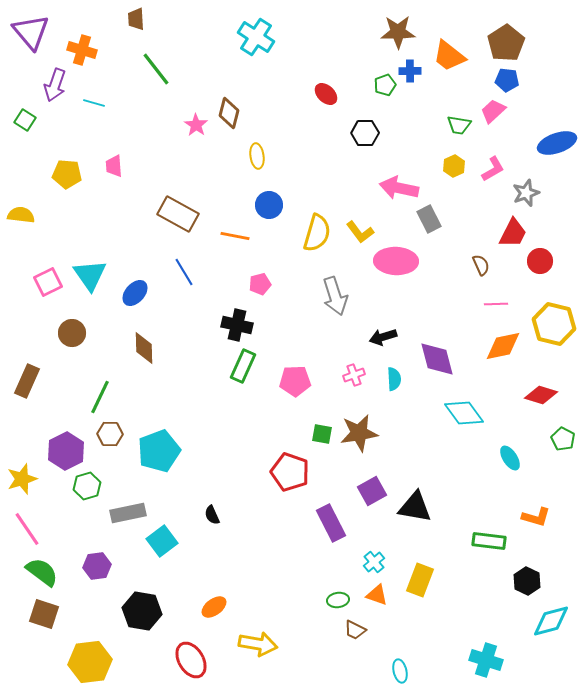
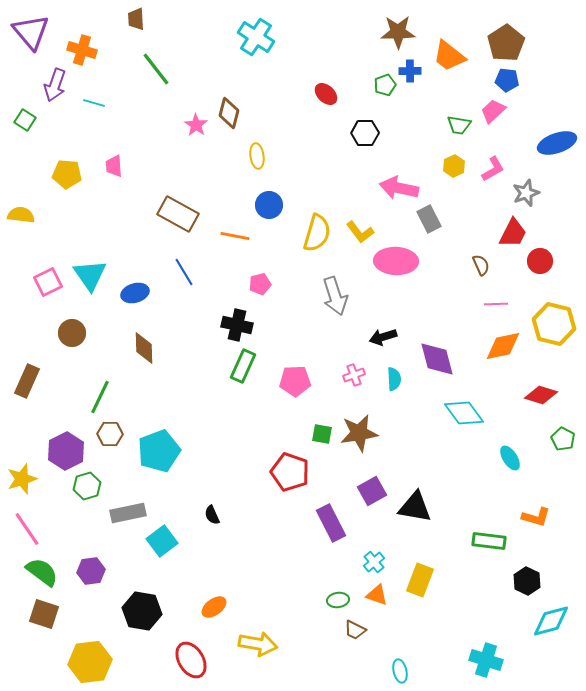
blue ellipse at (135, 293): rotated 32 degrees clockwise
purple hexagon at (97, 566): moved 6 px left, 5 px down
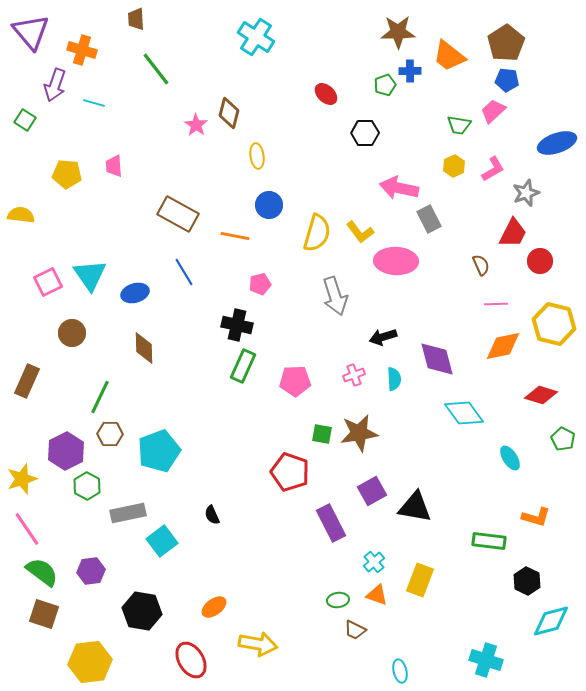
green hexagon at (87, 486): rotated 16 degrees counterclockwise
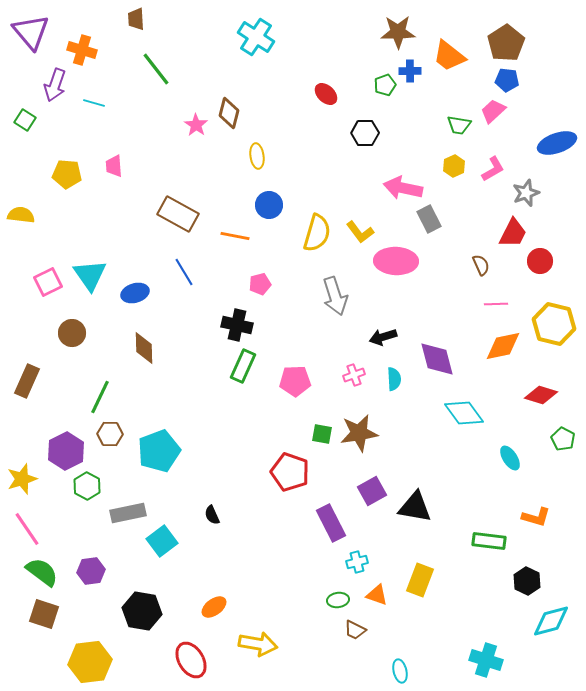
pink arrow at (399, 188): moved 4 px right
cyan cross at (374, 562): moved 17 px left; rotated 25 degrees clockwise
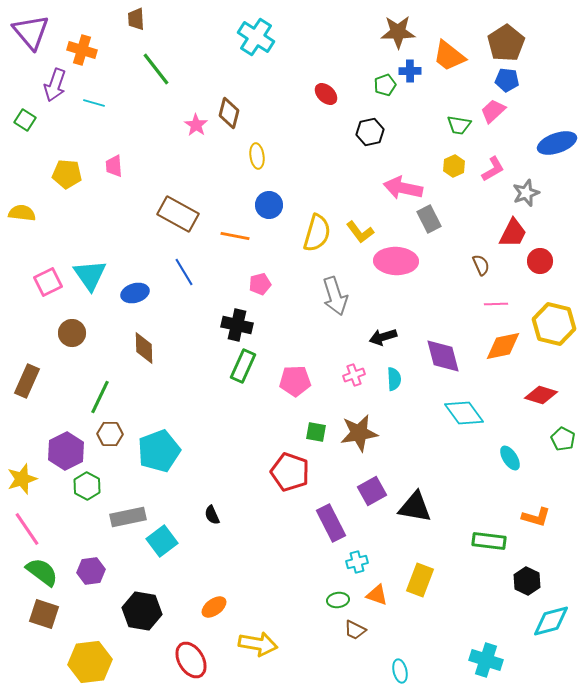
black hexagon at (365, 133): moved 5 px right, 1 px up; rotated 12 degrees counterclockwise
yellow semicircle at (21, 215): moved 1 px right, 2 px up
purple diamond at (437, 359): moved 6 px right, 3 px up
green square at (322, 434): moved 6 px left, 2 px up
gray rectangle at (128, 513): moved 4 px down
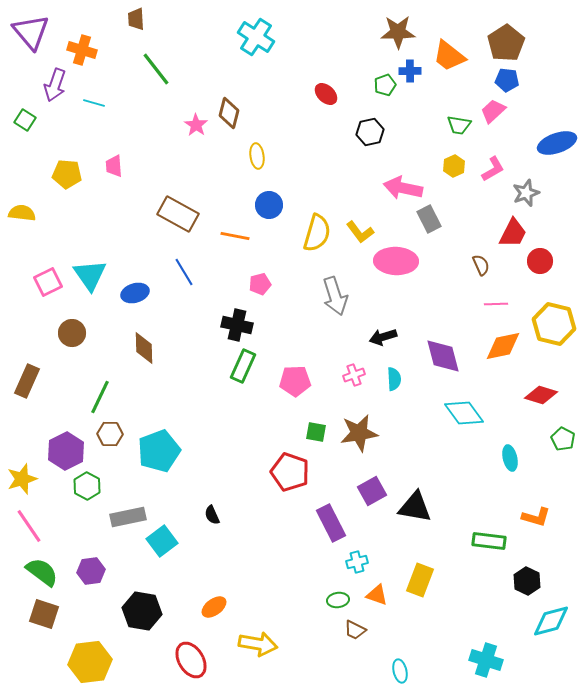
cyan ellipse at (510, 458): rotated 20 degrees clockwise
pink line at (27, 529): moved 2 px right, 3 px up
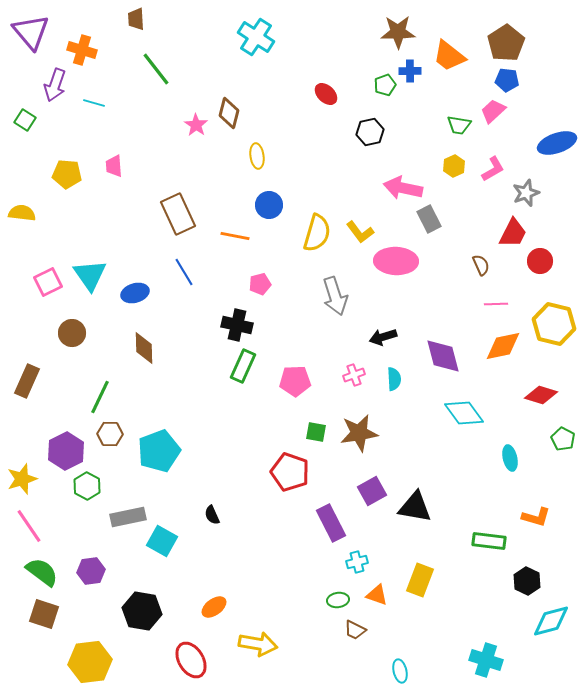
brown rectangle at (178, 214): rotated 36 degrees clockwise
cyan square at (162, 541): rotated 24 degrees counterclockwise
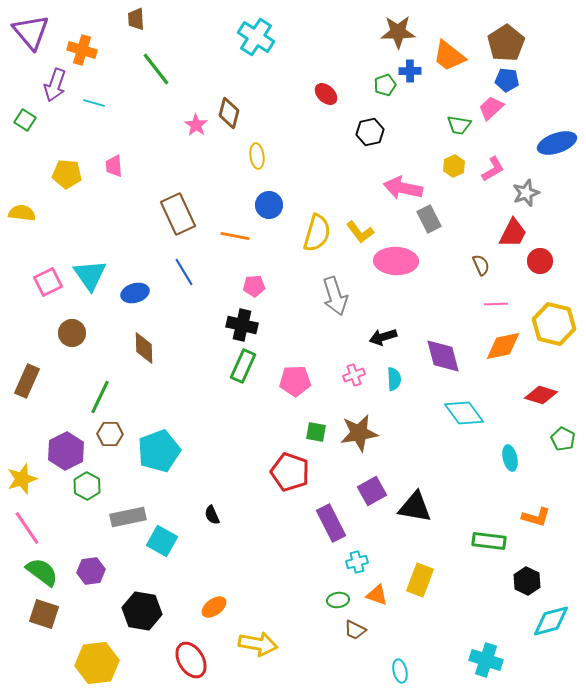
pink trapezoid at (493, 111): moved 2 px left, 3 px up
pink pentagon at (260, 284): moved 6 px left, 2 px down; rotated 10 degrees clockwise
black cross at (237, 325): moved 5 px right
pink line at (29, 526): moved 2 px left, 2 px down
yellow hexagon at (90, 662): moved 7 px right, 1 px down
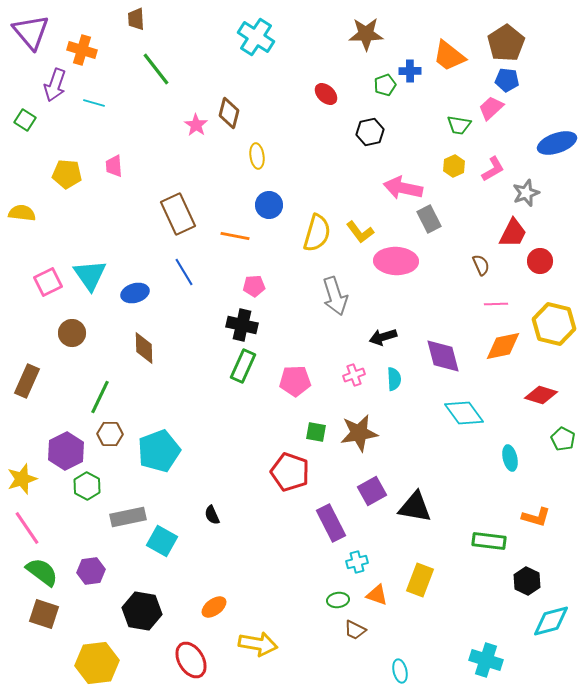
brown star at (398, 32): moved 32 px left, 2 px down
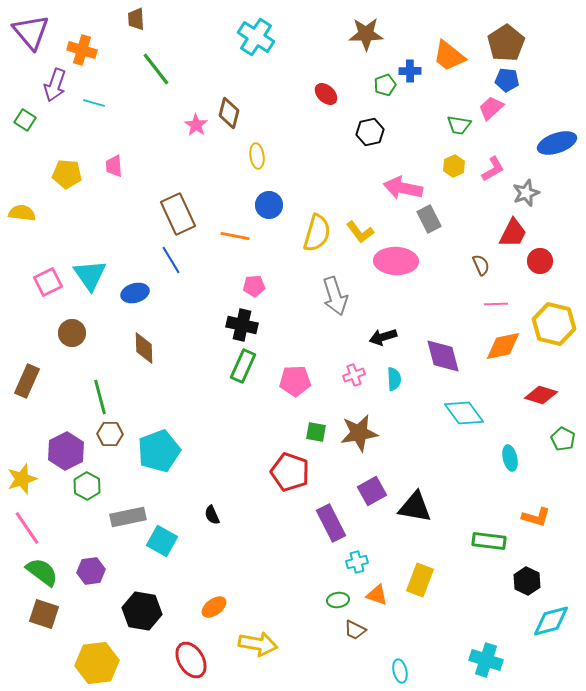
blue line at (184, 272): moved 13 px left, 12 px up
green line at (100, 397): rotated 40 degrees counterclockwise
